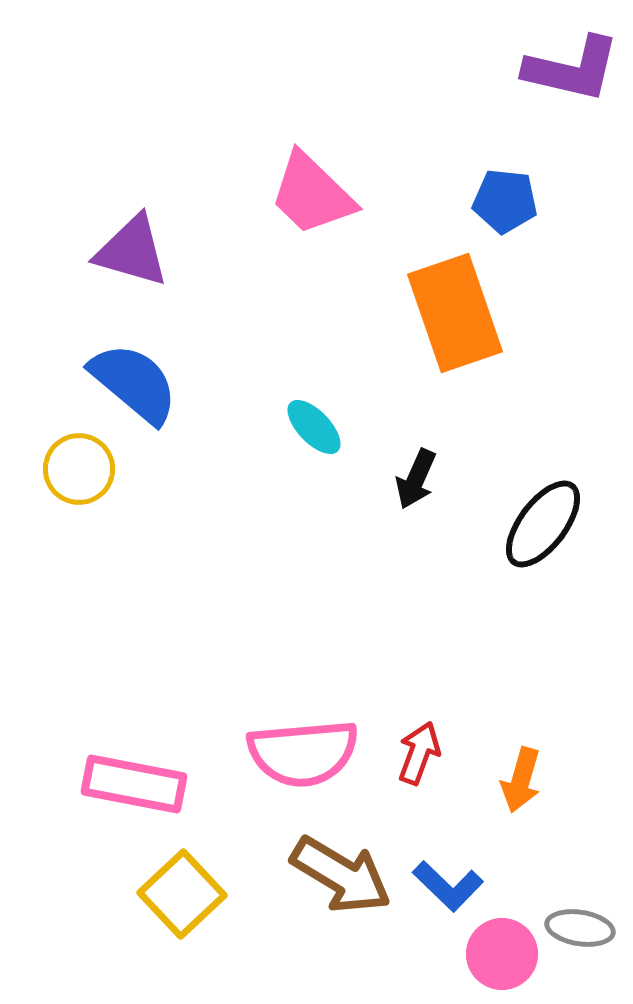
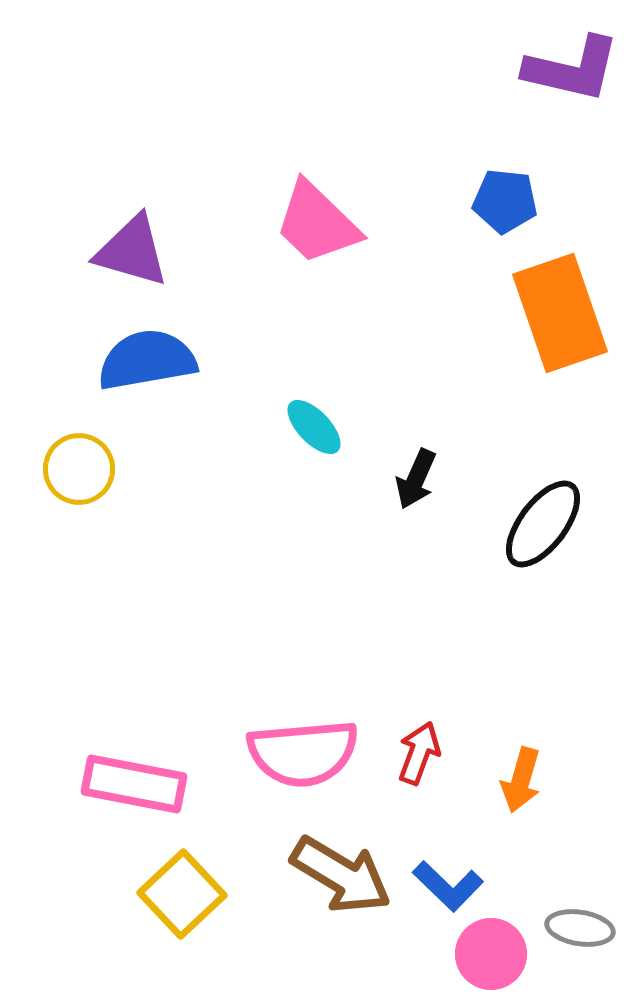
pink trapezoid: moved 5 px right, 29 px down
orange rectangle: moved 105 px right
blue semicircle: moved 13 px right, 23 px up; rotated 50 degrees counterclockwise
pink circle: moved 11 px left
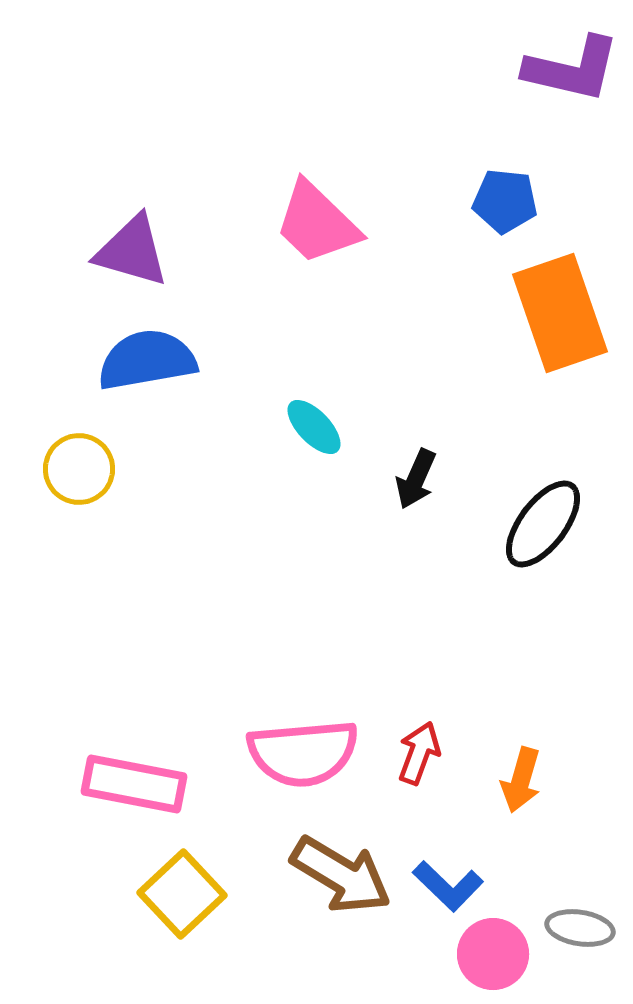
pink circle: moved 2 px right
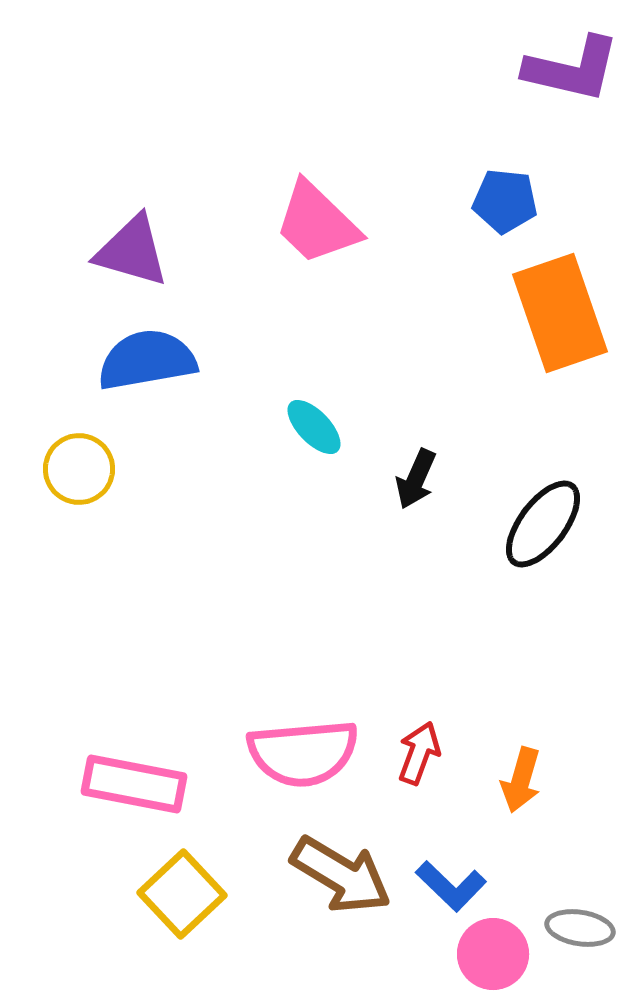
blue L-shape: moved 3 px right
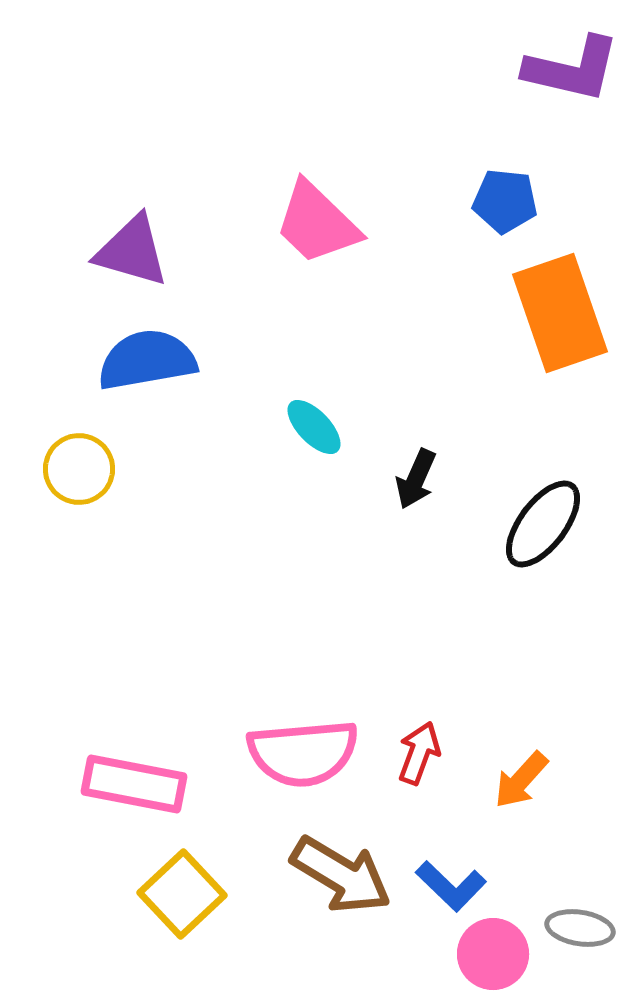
orange arrow: rotated 26 degrees clockwise
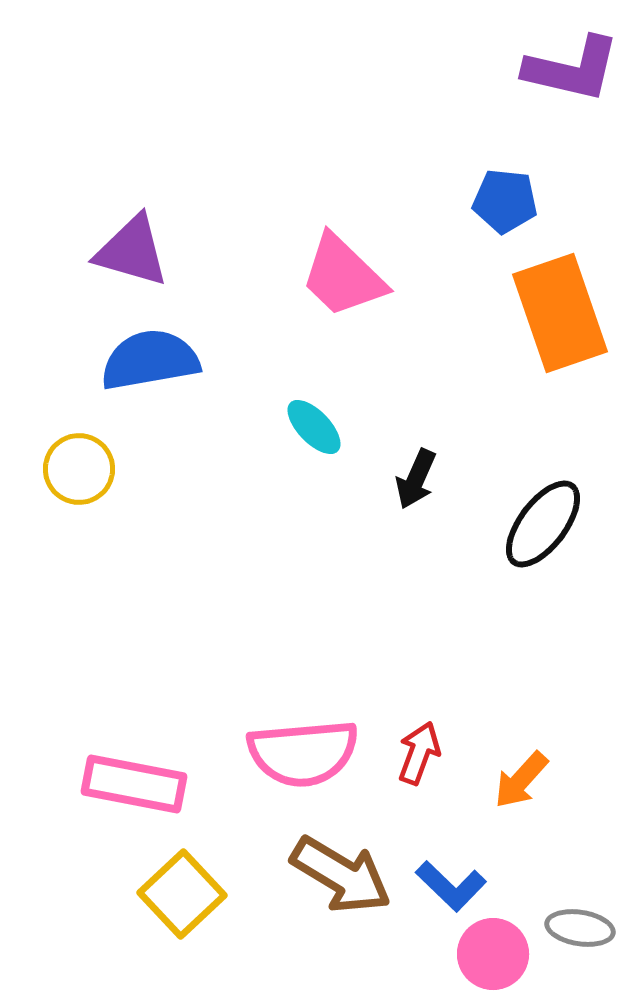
pink trapezoid: moved 26 px right, 53 px down
blue semicircle: moved 3 px right
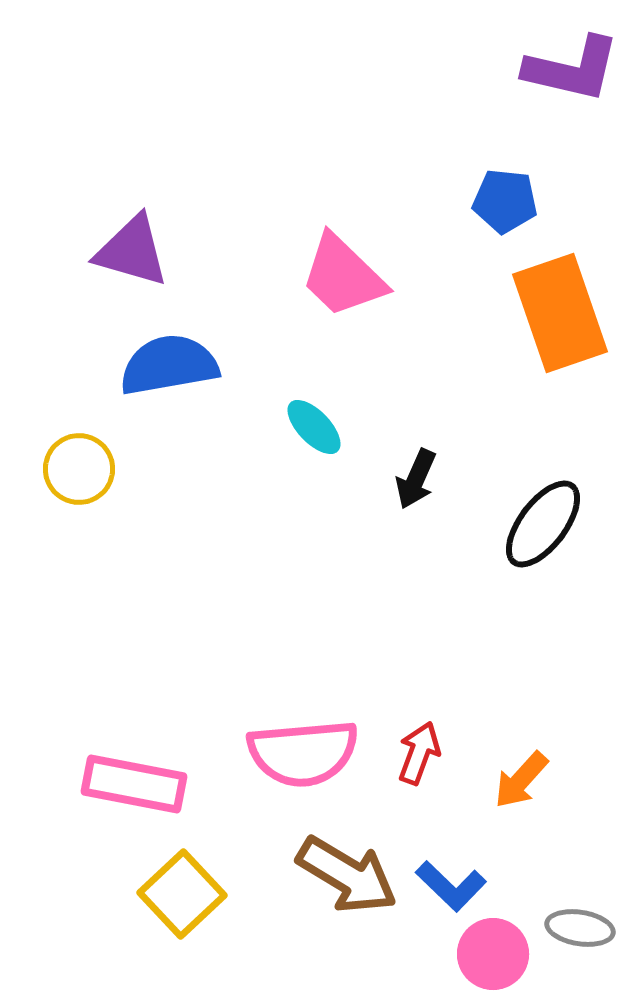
blue semicircle: moved 19 px right, 5 px down
brown arrow: moved 6 px right
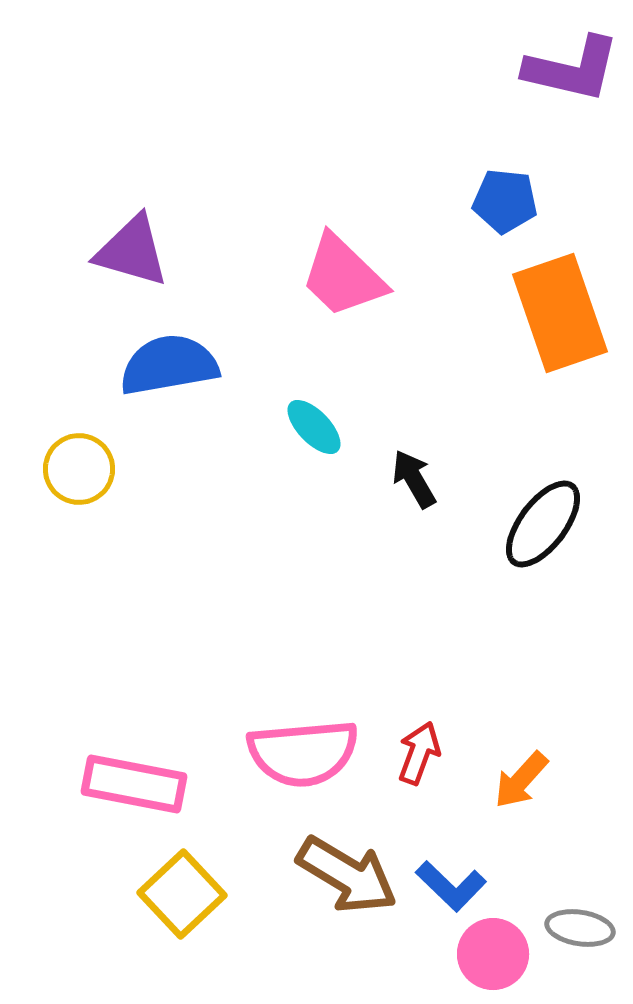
black arrow: moved 2 px left; rotated 126 degrees clockwise
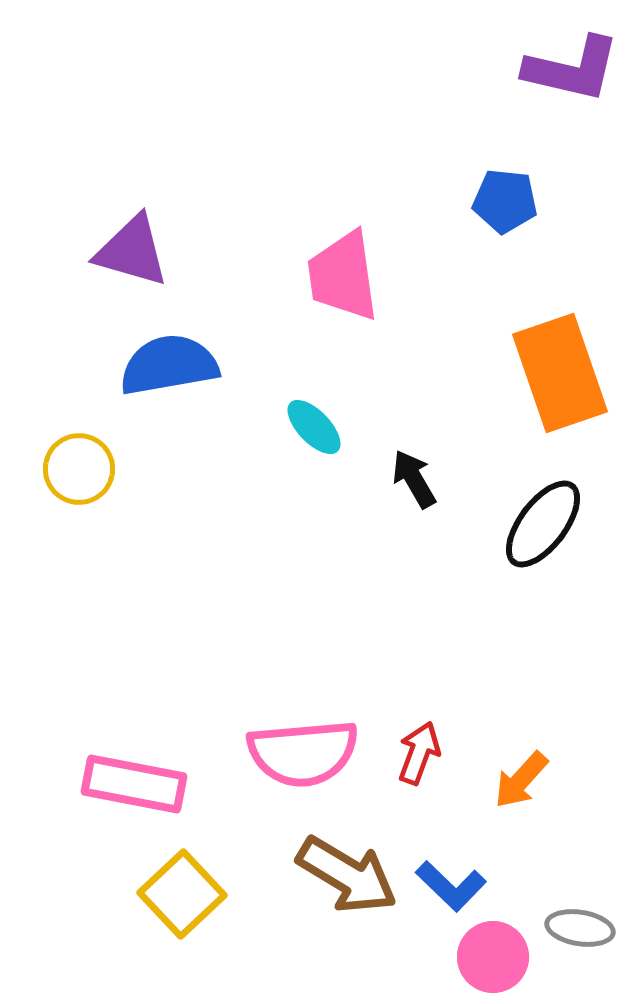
pink trapezoid: rotated 38 degrees clockwise
orange rectangle: moved 60 px down
pink circle: moved 3 px down
